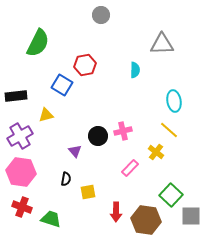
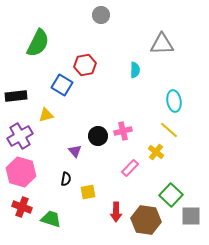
pink hexagon: rotated 8 degrees clockwise
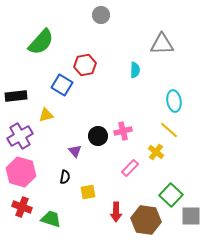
green semicircle: moved 3 px right, 1 px up; rotated 16 degrees clockwise
black semicircle: moved 1 px left, 2 px up
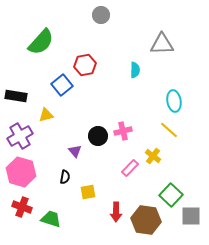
blue square: rotated 20 degrees clockwise
black rectangle: rotated 15 degrees clockwise
yellow cross: moved 3 px left, 4 px down
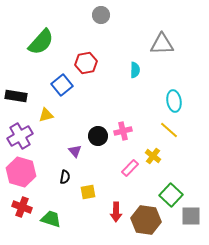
red hexagon: moved 1 px right, 2 px up
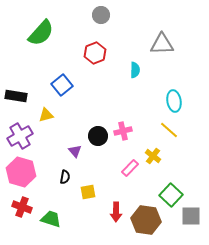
green semicircle: moved 9 px up
red hexagon: moved 9 px right, 10 px up; rotated 10 degrees counterclockwise
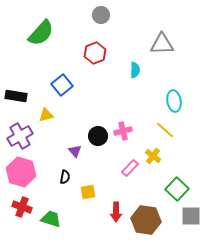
yellow line: moved 4 px left
green square: moved 6 px right, 6 px up
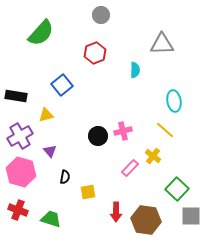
purple triangle: moved 25 px left
red cross: moved 4 px left, 3 px down
